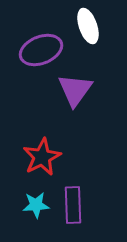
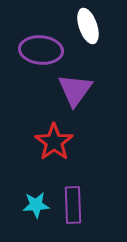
purple ellipse: rotated 27 degrees clockwise
red star: moved 12 px right, 15 px up; rotated 9 degrees counterclockwise
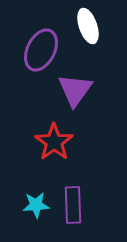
purple ellipse: rotated 69 degrees counterclockwise
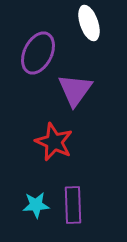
white ellipse: moved 1 px right, 3 px up
purple ellipse: moved 3 px left, 3 px down
red star: rotated 12 degrees counterclockwise
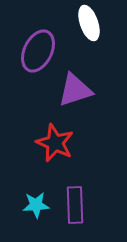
purple ellipse: moved 2 px up
purple triangle: rotated 36 degrees clockwise
red star: moved 1 px right, 1 px down
purple rectangle: moved 2 px right
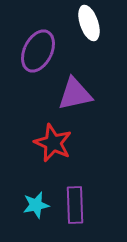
purple triangle: moved 4 px down; rotated 6 degrees clockwise
red star: moved 2 px left
cyan star: rotated 8 degrees counterclockwise
